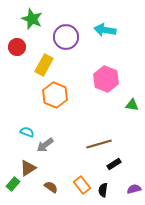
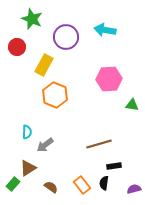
pink hexagon: moved 3 px right; rotated 25 degrees counterclockwise
cyan semicircle: rotated 72 degrees clockwise
black rectangle: moved 2 px down; rotated 24 degrees clockwise
black semicircle: moved 1 px right, 7 px up
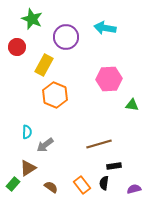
cyan arrow: moved 2 px up
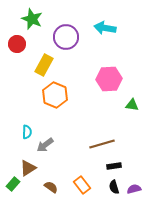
red circle: moved 3 px up
brown line: moved 3 px right
black semicircle: moved 10 px right, 4 px down; rotated 24 degrees counterclockwise
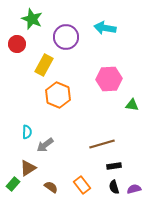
orange hexagon: moved 3 px right
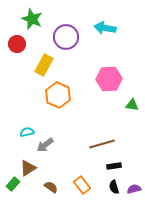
cyan semicircle: rotated 104 degrees counterclockwise
